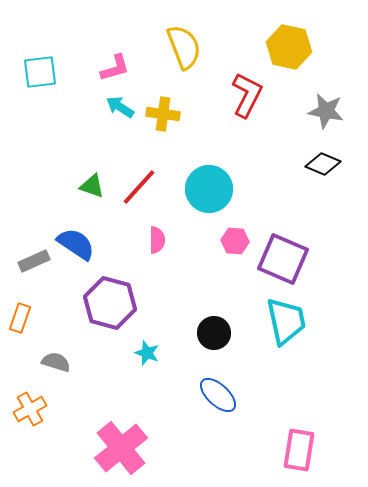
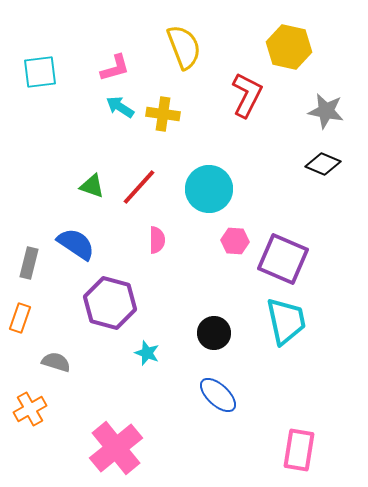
gray rectangle: moved 5 px left, 2 px down; rotated 52 degrees counterclockwise
pink cross: moved 5 px left
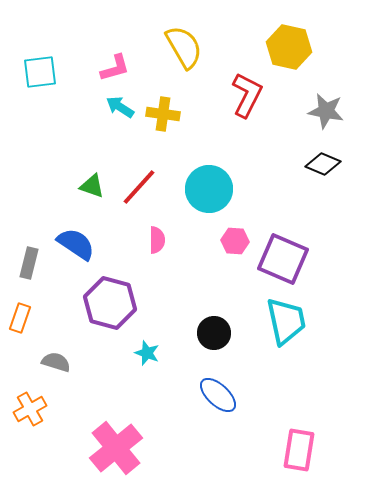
yellow semicircle: rotated 9 degrees counterclockwise
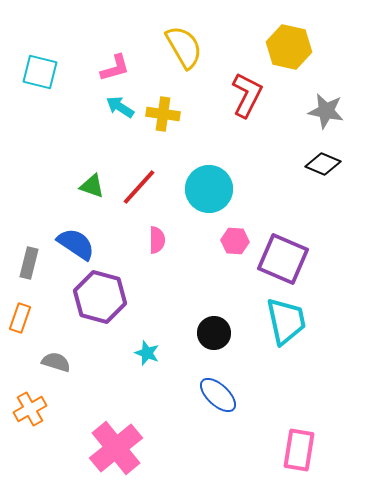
cyan square: rotated 21 degrees clockwise
purple hexagon: moved 10 px left, 6 px up
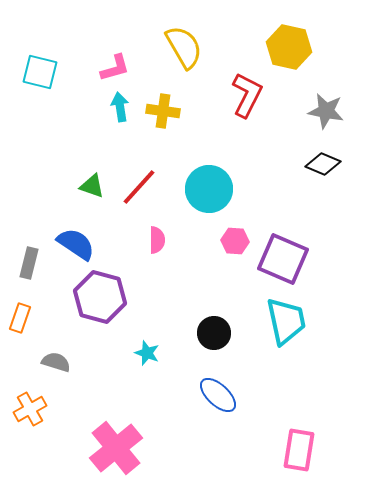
cyan arrow: rotated 48 degrees clockwise
yellow cross: moved 3 px up
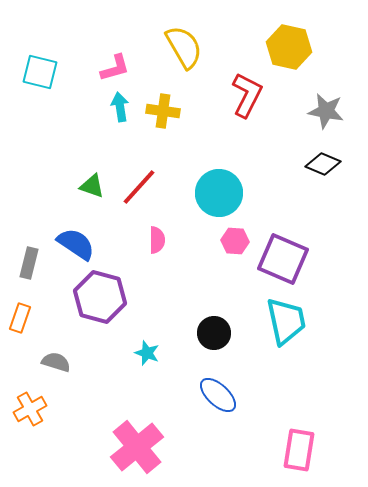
cyan circle: moved 10 px right, 4 px down
pink cross: moved 21 px right, 1 px up
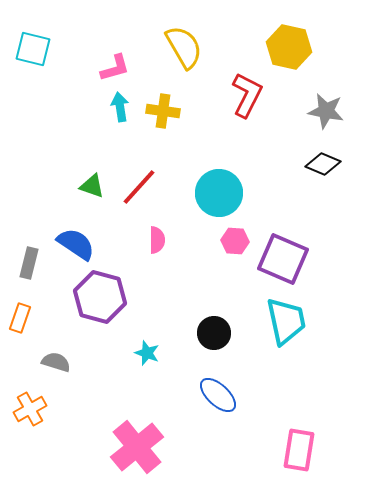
cyan square: moved 7 px left, 23 px up
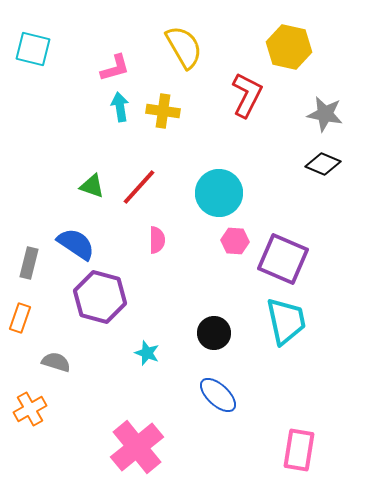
gray star: moved 1 px left, 3 px down
